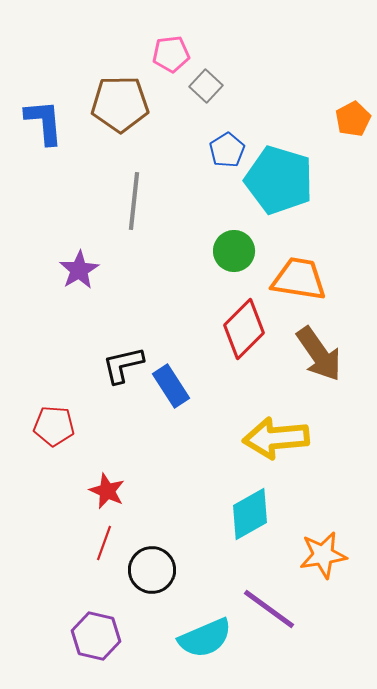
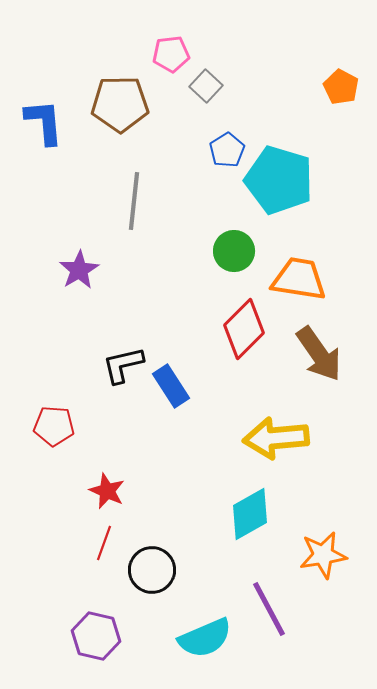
orange pentagon: moved 12 px left, 32 px up; rotated 16 degrees counterclockwise
purple line: rotated 26 degrees clockwise
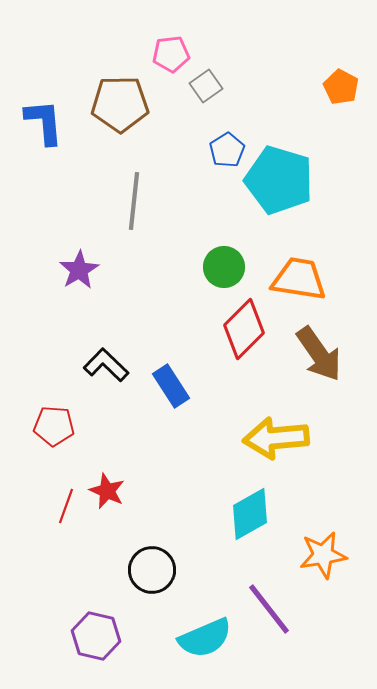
gray square: rotated 12 degrees clockwise
green circle: moved 10 px left, 16 px down
black L-shape: moved 17 px left; rotated 57 degrees clockwise
red line: moved 38 px left, 37 px up
purple line: rotated 10 degrees counterclockwise
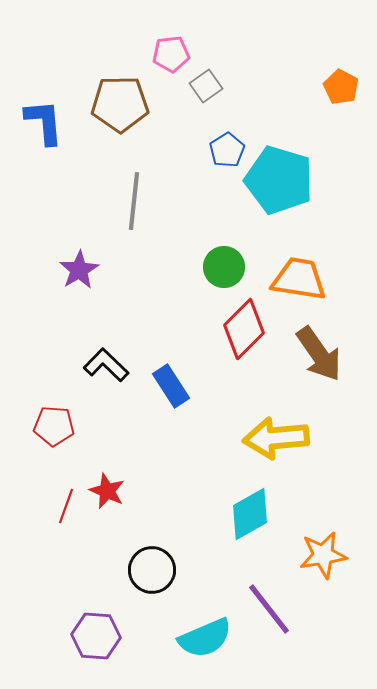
purple hexagon: rotated 9 degrees counterclockwise
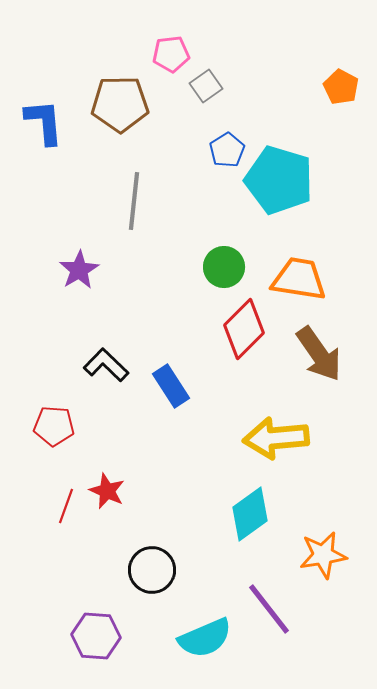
cyan diamond: rotated 6 degrees counterclockwise
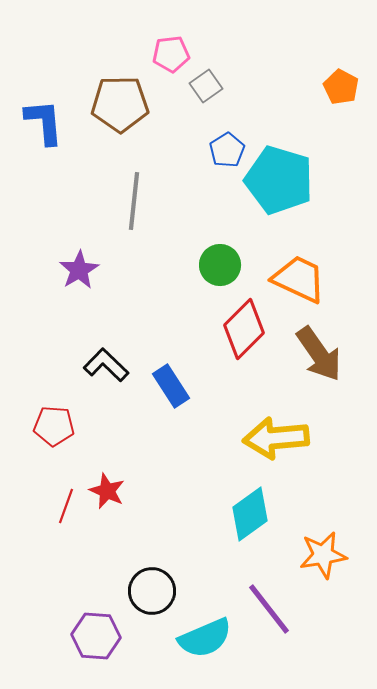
green circle: moved 4 px left, 2 px up
orange trapezoid: rotated 16 degrees clockwise
black circle: moved 21 px down
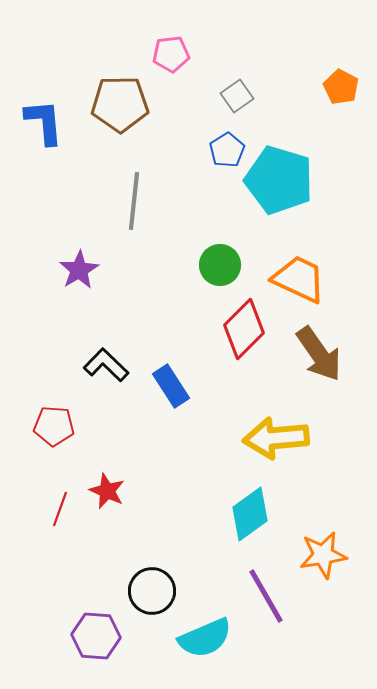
gray square: moved 31 px right, 10 px down
red line: moved 6 px left, 3 px down
purple line: moved 3 px left, 13 px up; rotated 8 degrees clockwise
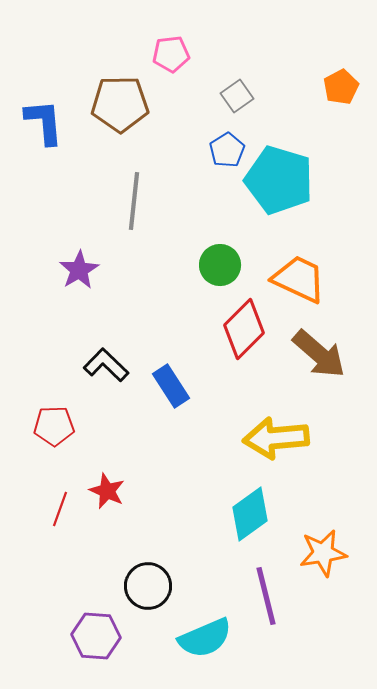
orange pentagon: rotated 16 degrees clockwise
brown arrow: rotated 14 degrees counterclockwise
red pentagon: rotated 6 degrees counterclockwise
orange star: moved 2 px up
black circle: moved 4 px left, 5 px up
purple line: rotated 16 degrees clockwise
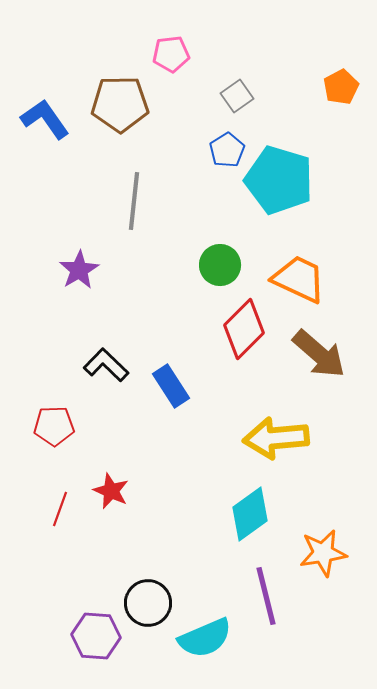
blue L-shape: moved 1 px right, 3 px up; rotated 30 degrees counterclockwise
red star: moved 4 px right
black circle: moved 17 px down
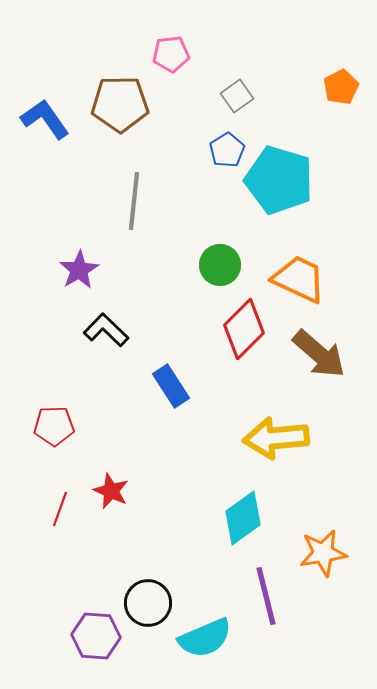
black L-shape: moved 35 px up
cyan diamond: moved 7 px left, 4 px down
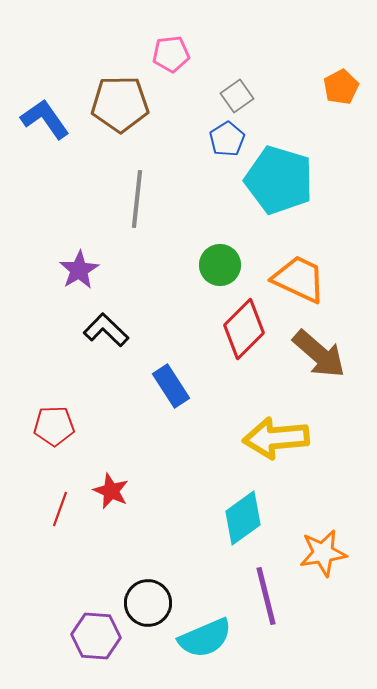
blue pentagon: moved 11 px up
gray line: moved 3 px right, 2 px up
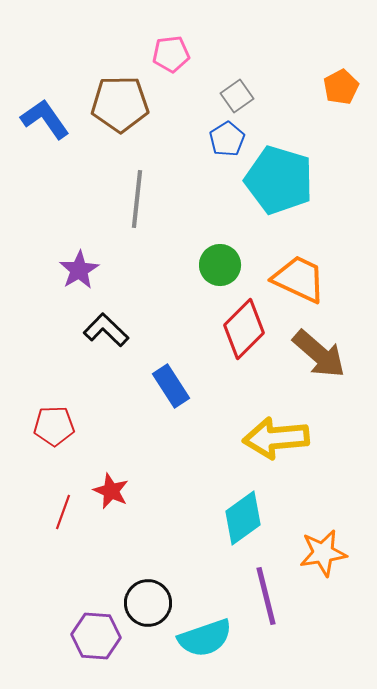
red line: moved 3 px right, 3 px down
cyan semicircle: rotated 4 degrees clockwise
